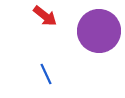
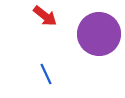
purple circle: moved 3 px down
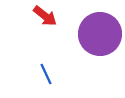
purple circle: moved 1 px right
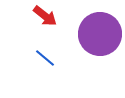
blue line: moved 1 px left, 16 px up; rotated 25 degrees counterclockwise
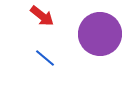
red arrow: moved 3 px left
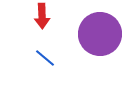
red arrow: rotated 50 degrees clockwise
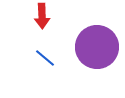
purple circle: moved 3 px left, 13 px down
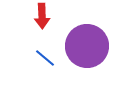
purple circle: moved 10 px left, 1 px up
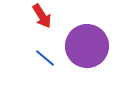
red arrow: rotated 30 degrees counterclockwise
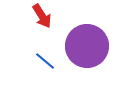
blue line: moved 3 px down
